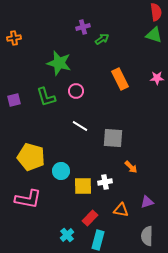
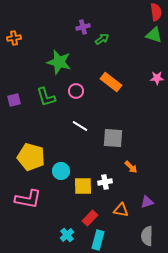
green star: moved 1 px up
orange rectangle: moved 9 px left, 3 px down; rotated 25 degrees counterclockwise
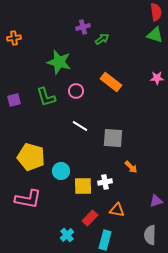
green triangle: moved 1 px right
purple triangle: moved 9 px right, 1 px up
orange triangle: moved 4 px left
gray semicircle: moved 3 px right, 1 px up
cyan rectangle: moved 7 px right
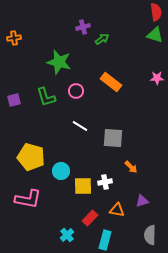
purple triangle: moved 14 px left
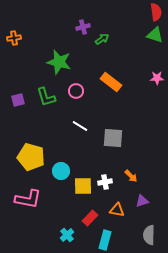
purple square: moved 4 px right
orange arrow: moved 9 px down
gray semicircle: moved 1 px left
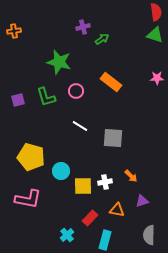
orange cross: moved 7 px up
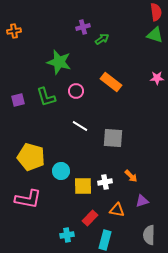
cyan cross: rotated 32 degrees clockwise
